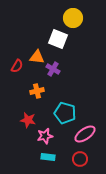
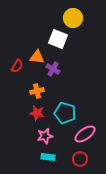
red star: moved 9 px right, 7 px up
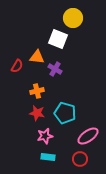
purple cross: moved 2 px right
pink ellipse: moved 3 px right, 2 px down
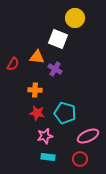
yellow circle: moved 2 px right
red semicircle: moved 4 px left, 2 px up
orange cross: moved 2 px left, 1 px up; rotated 16 degrees clockwise
pink ellipse: rotated 10 degrees clockwise
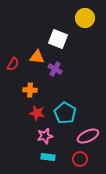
yellow circle: moved 10 px right
orange cross: moved 5 px left
cyan pentagon: rotated 15 degrees clockwise
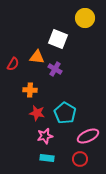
cyan rectangle: moved 1 px left, 1 px down
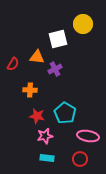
yellow circle: moved 2 px left, 6 px down
white square: rotated 36 degrees counterclockwise
purple cross: rotated 32 degrees clockwise
red star: moved 3 px down
pink ellipse: rotated 35 degrees clockwise
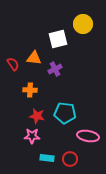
orange triangle: moved 3 px left, 1 px down
red semicircle: rotated 64 degrees counterclockwise
cyan pentagon: rotated 25 degrees counterclockwise
pink star: moved 13 px left; rotated 14 degrees clockwise
red circle: moved 10 px left
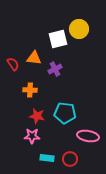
yellow circle: moved 4 px left, 5 px down
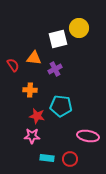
yellow circle: moved 1 px up
red semicircle: moved 1 px down
cyan pentagon: moved 4 px left, 7 px up
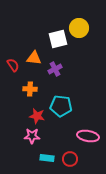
orange cross: moved 1 px up
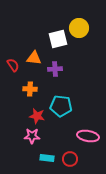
purple cross: rotated 24 degrees clockwise
